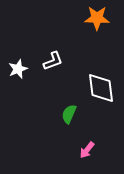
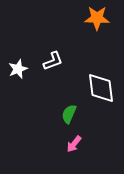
pink arrow: moved 13 px left, 6 px up
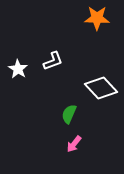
white star: rotated 18 degrees counterclockwise
white diamond: rotated 36 degrees counterclockwise
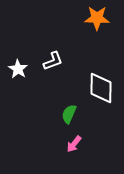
white diamond: rotated 44 degrees clockwise
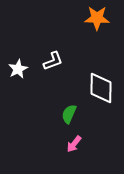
white star: rotated 12 degrees clockwise
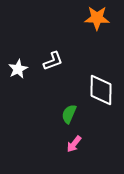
white diamond: moved 2 px down
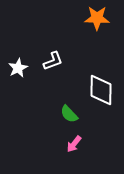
white star: moved 1 px up
green semicircle: rotated 66 degrees counterclockwise
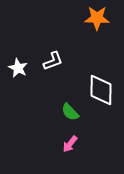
white star: rotated 18 degrees counterclockwise
green semicircle: moved 1 px right, 2 px up
pink arrow: moved 4 px left
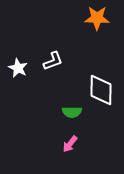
green semicircle: moved 2 px right; rotated 48 degrees counterclockwise
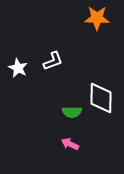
white diamond: moved 8 px down
pink arrow: rotated 78 degrees clockwise
